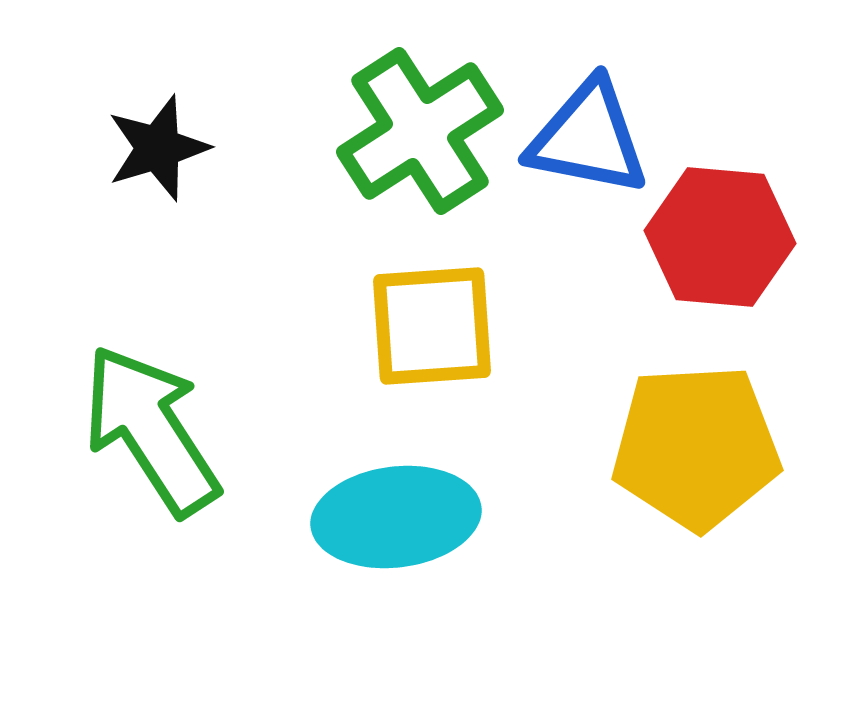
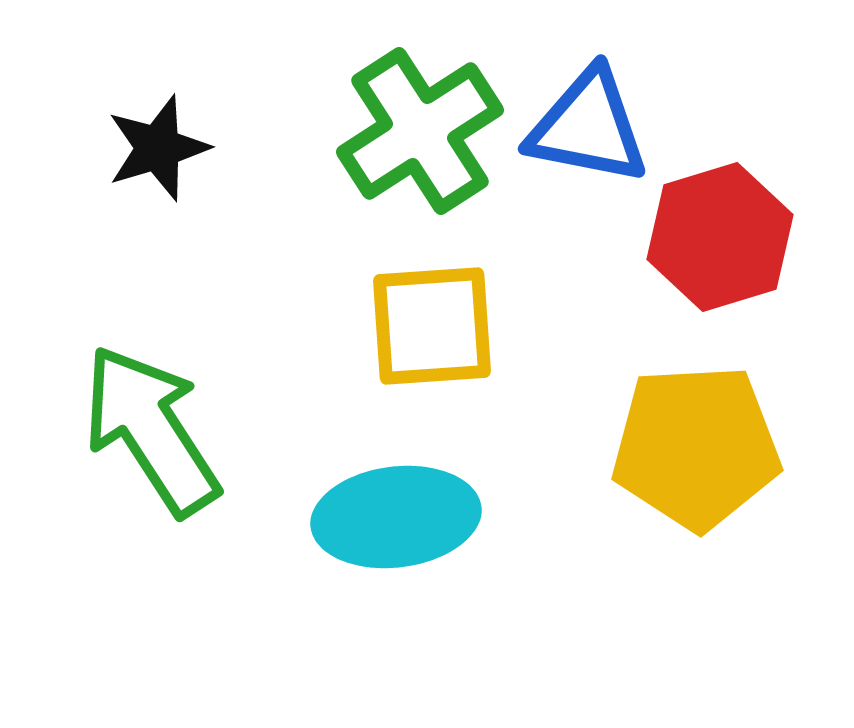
blue triangle: moved 11 px up
red hexagon: rotated 22 degrees counterclockwise
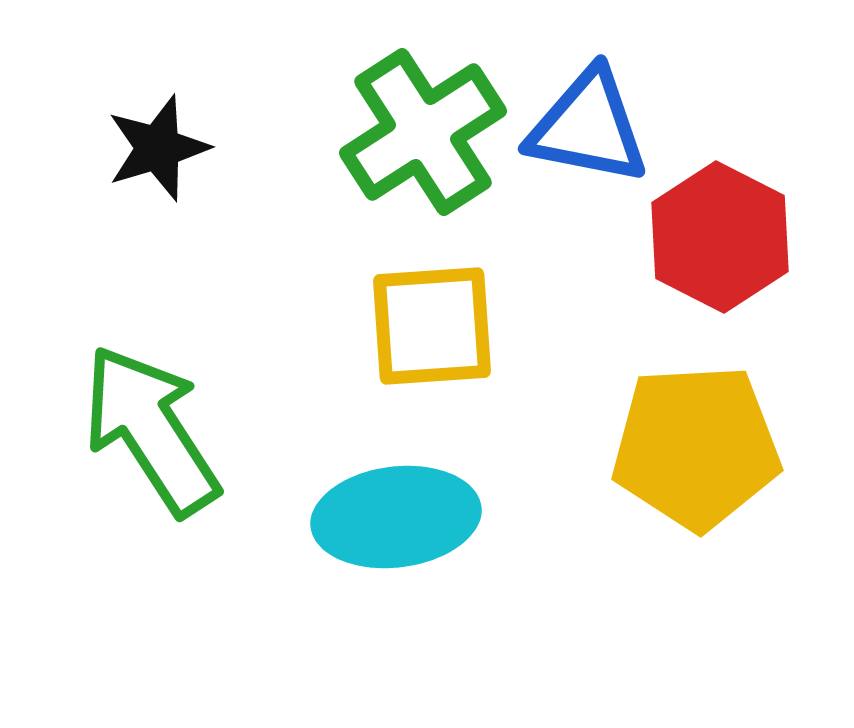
green cross: moved 3 px right, 1 px down
red hexagon: rotated 16 degrees counterclockwise
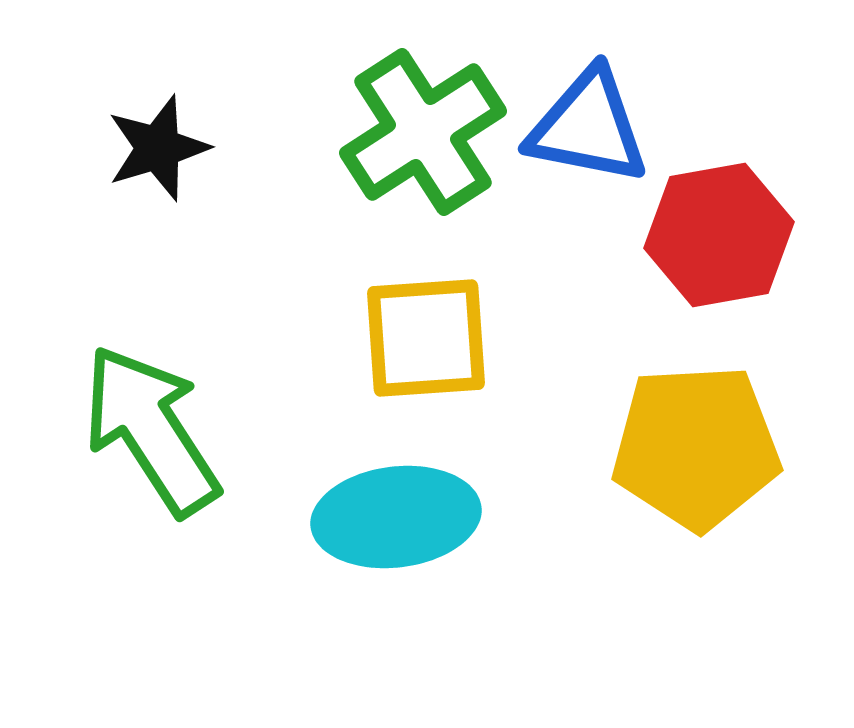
red hexagon: moved 1 px left, 2 px up; rotated 23 degrees clockwise
yellow square: moved 6 px left, 12 px down
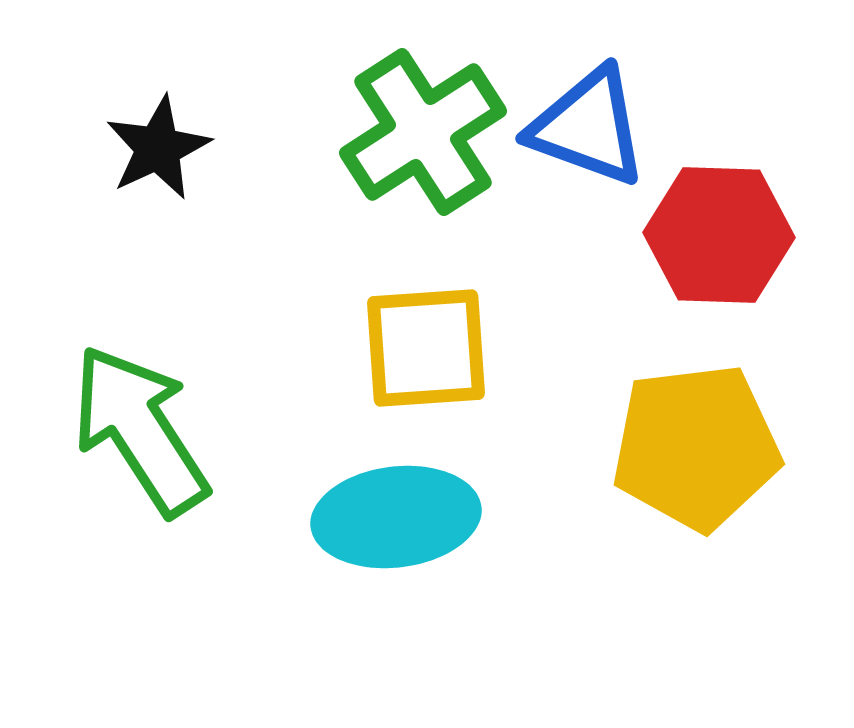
blue triangle: rotated 9 degrees clockwise
black star: rotated 8 degrees counterclockwise
red hexagon: rotated 12 degrees clockwise
yellow square: moved 10 px down
green arrow: moved 11 px left
yellow pentagon: rotated 4 degrees counterclockwise
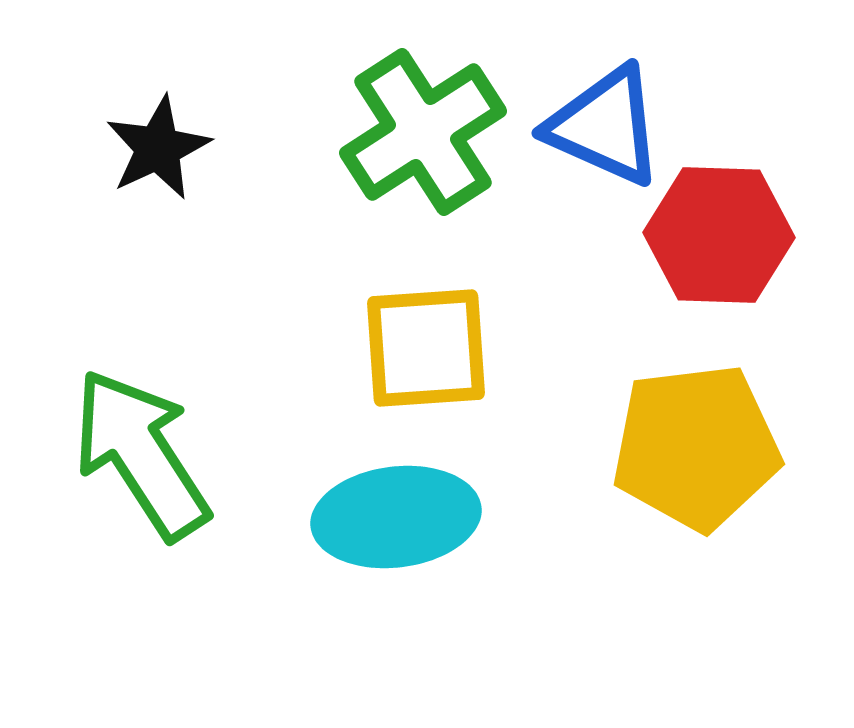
blue triangle: moved 17 px right, 1 px up; rotated 4 degrees clockwise
green arrow: moved 1 px right, 24 px down
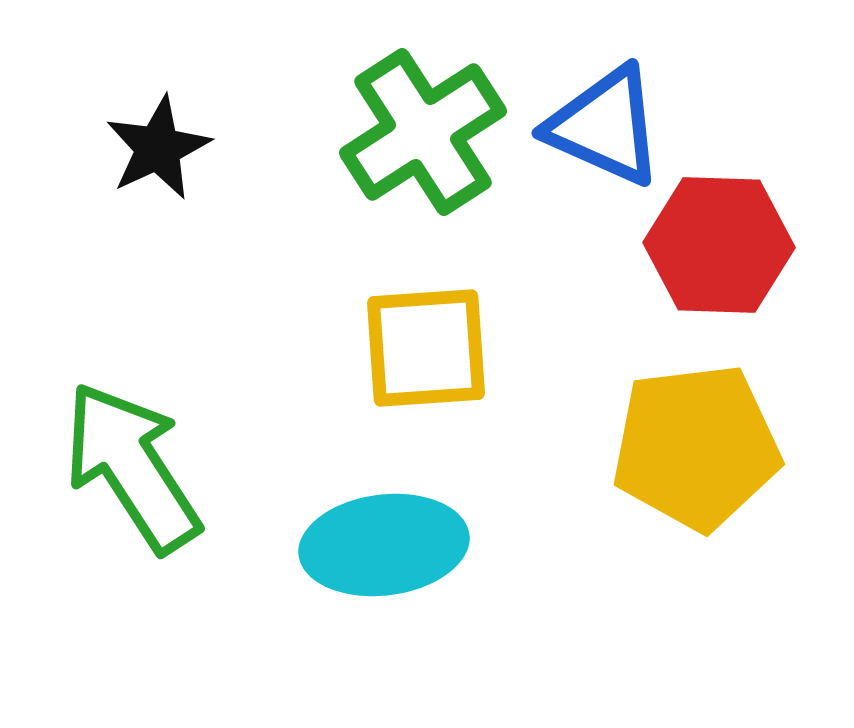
red hexagon: moved 10 px down
green arrow: moved 9 px left, 13 px down
cyan ellipse: moved 12 px left, 28 px down
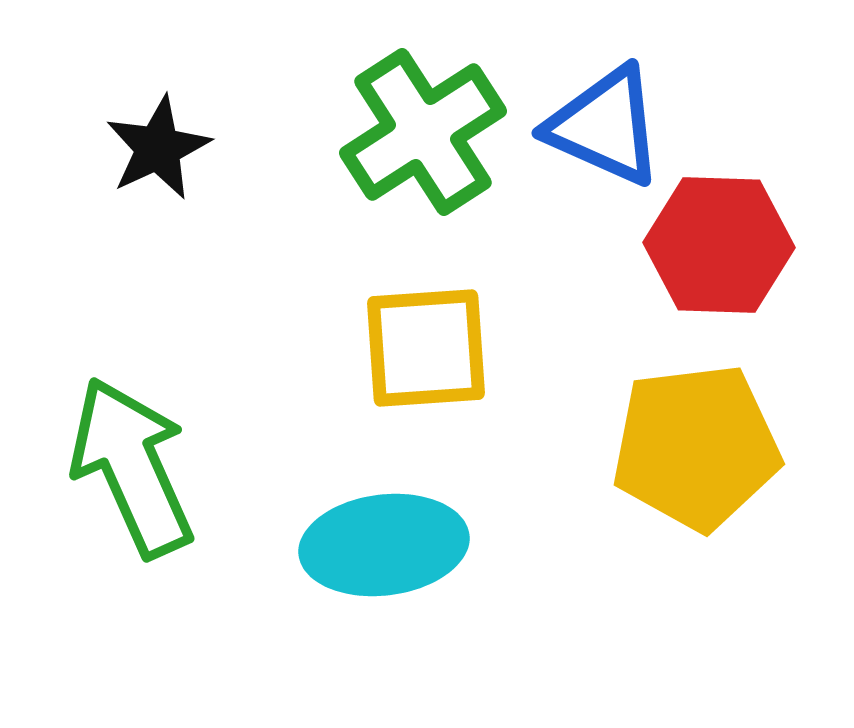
green arrow: rotated 9 degrees clockwise
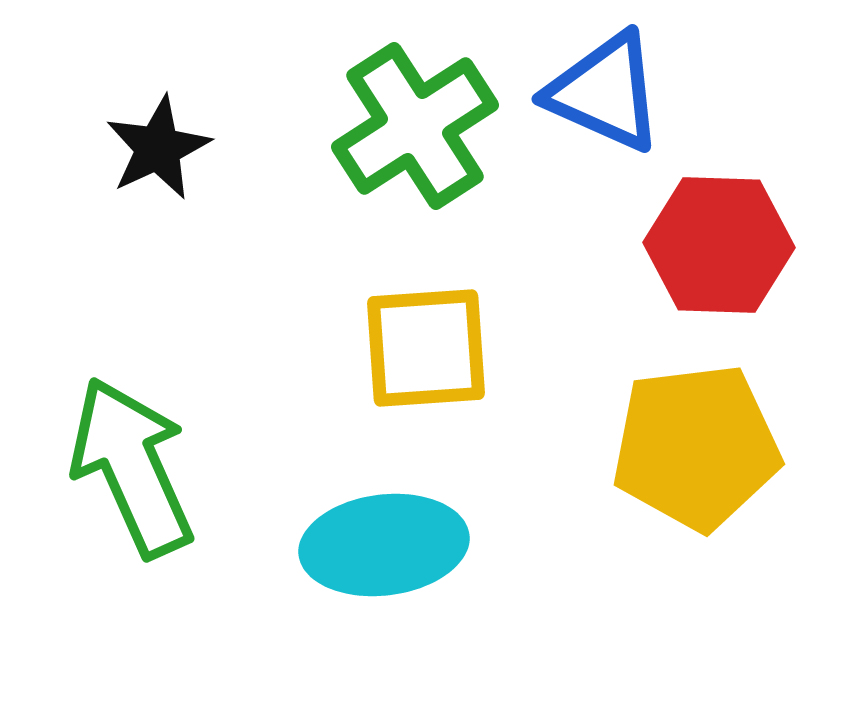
blue triangle: moved 34 px up
green cross: moved 8 px left, 6 px up
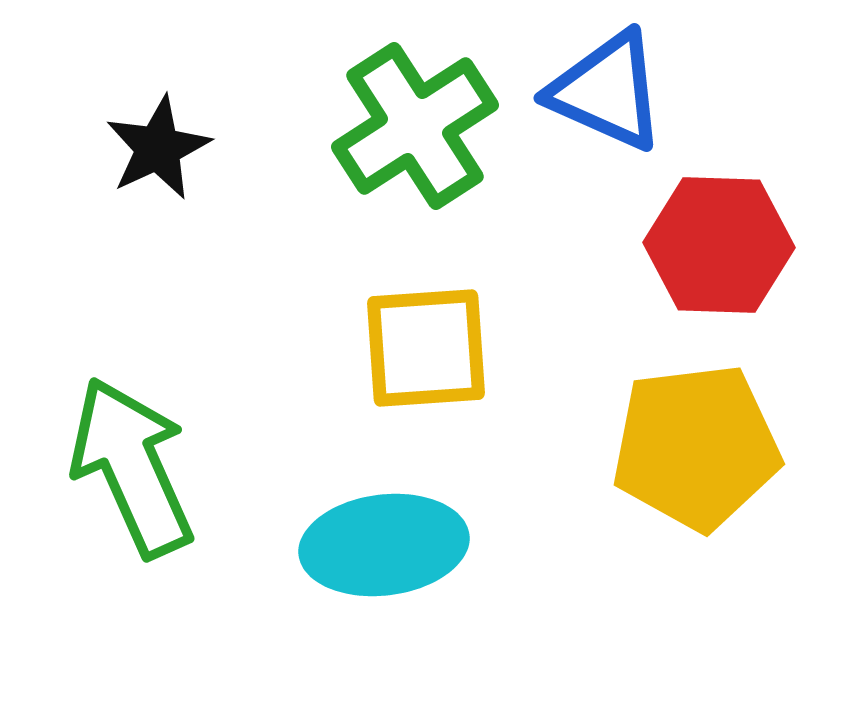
blue triangle: moved 2 px right, 1 px up
